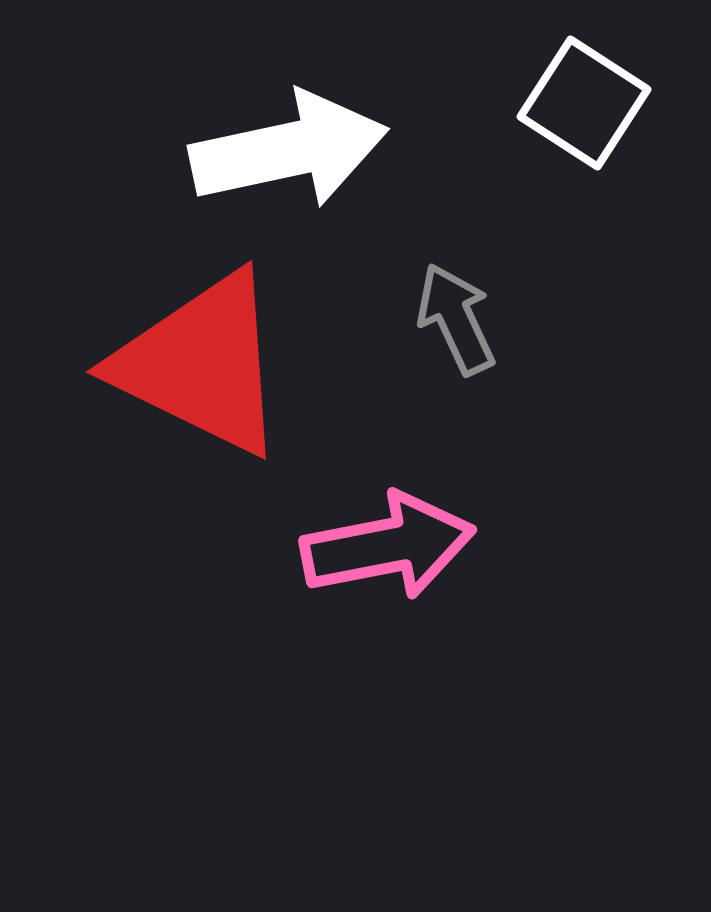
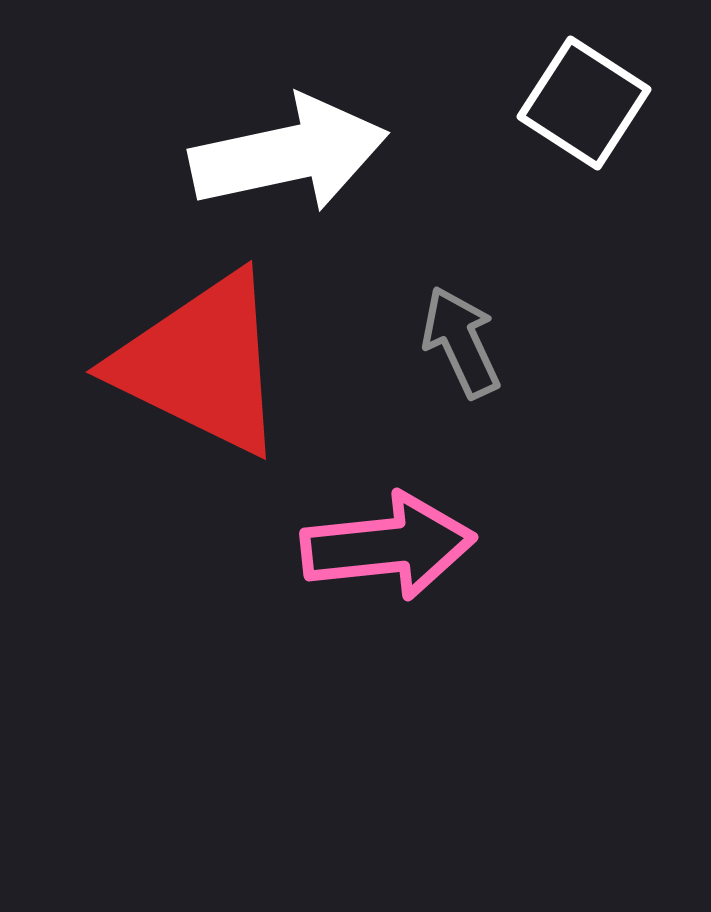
white arrow: moved 4 px down
gray arrow: moved 5 px right, 23 px down
pink arrow: rotated 5 degrees clockwise
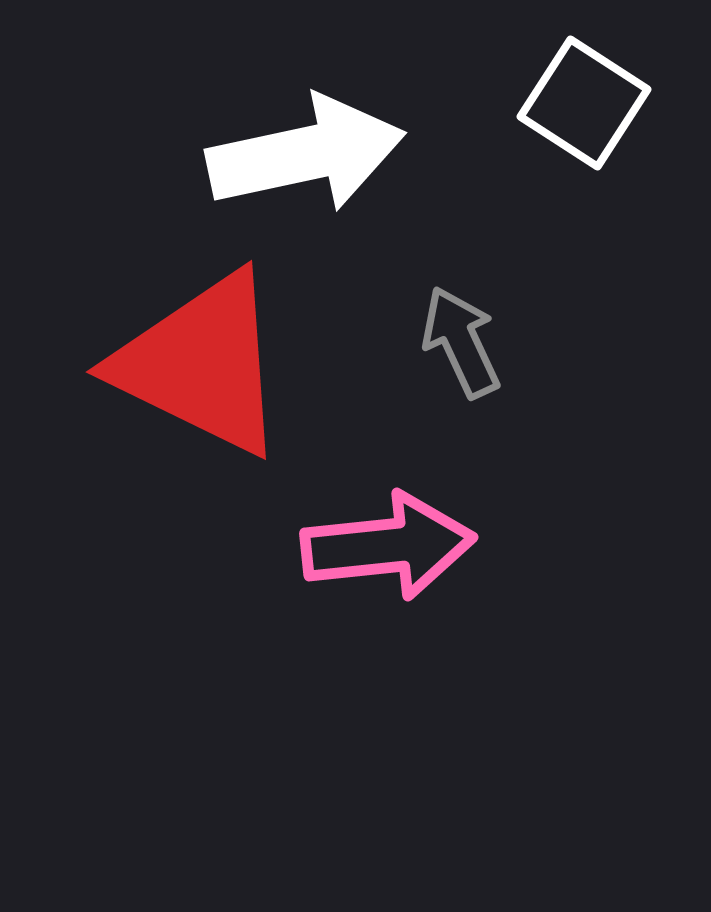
white arrow: moved 17 px right
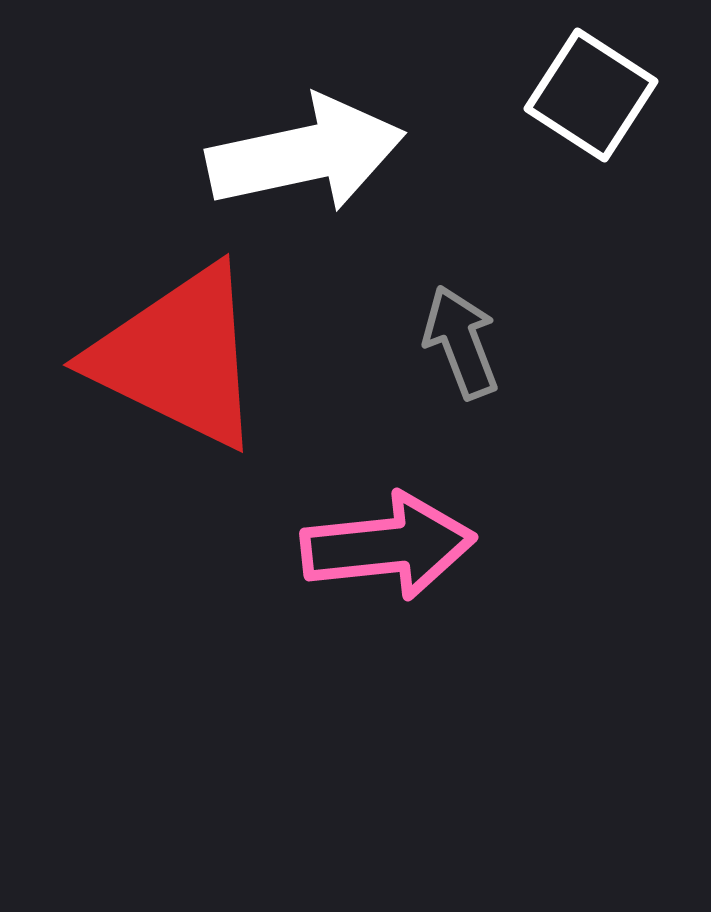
white square: moved 7 px right, 8 px up
gray arrow: rotated 4 degrees clockwise
red triangle: moved 23 px left, 7 px up
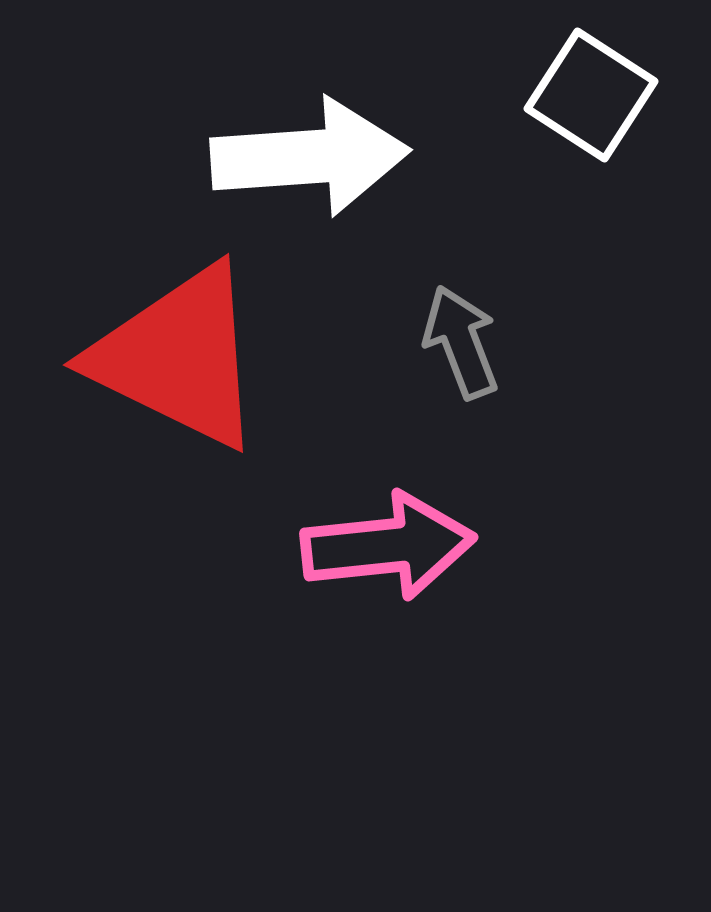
white arrow: moved 4 px right, 3 px down; rotated 8 degrees clockwise
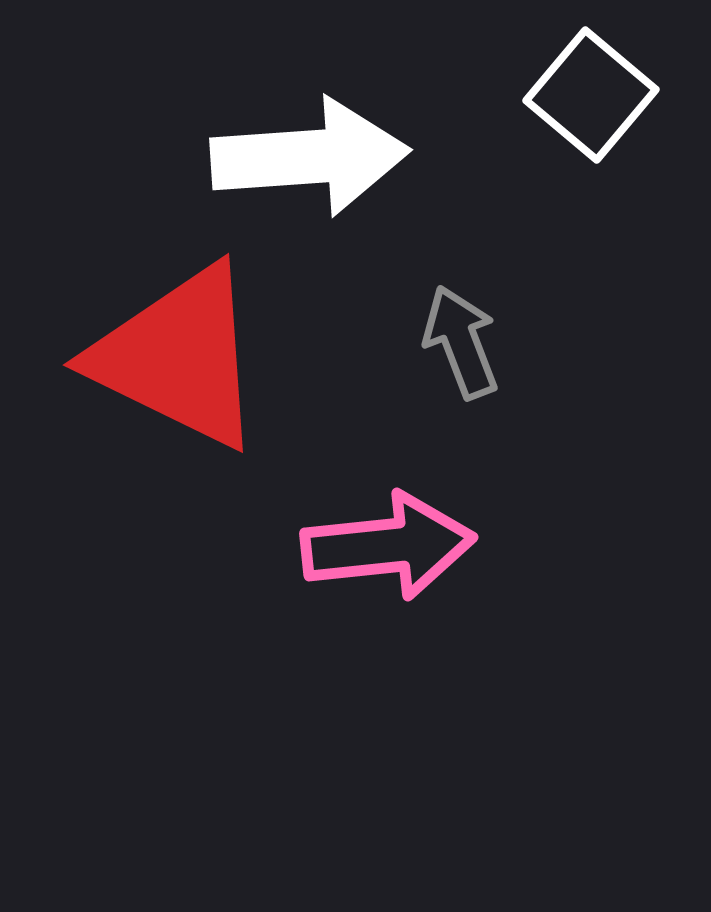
white square: rotated 7 degrees clockwise
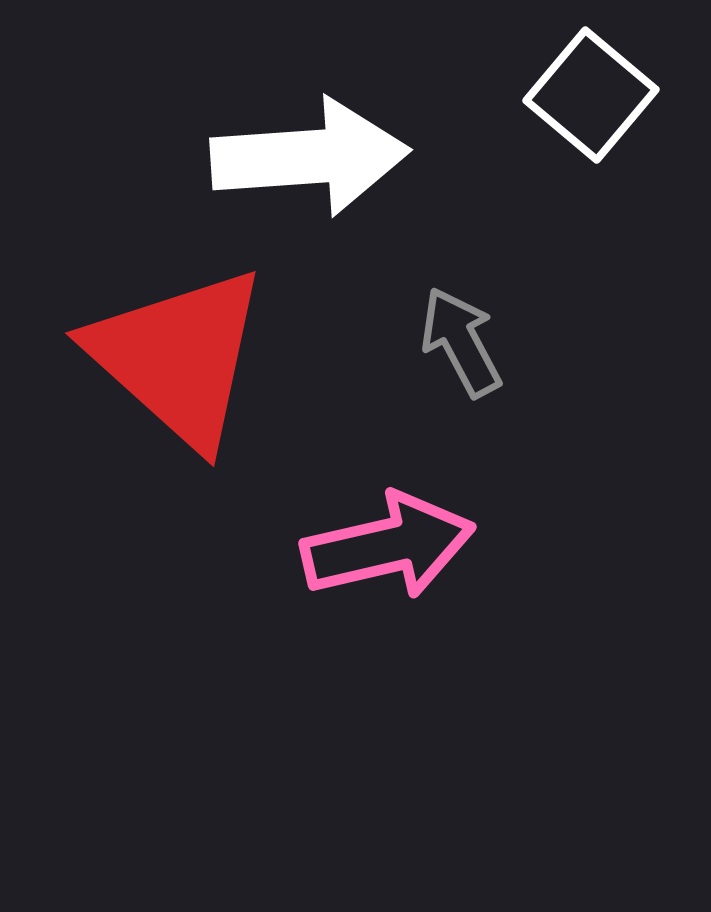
gray arrow: rotated 7 degrees counterclockwise
red triangle: rotated 16 degrees clockwise
pink arrow: rotated 7 degrees counterclockwise
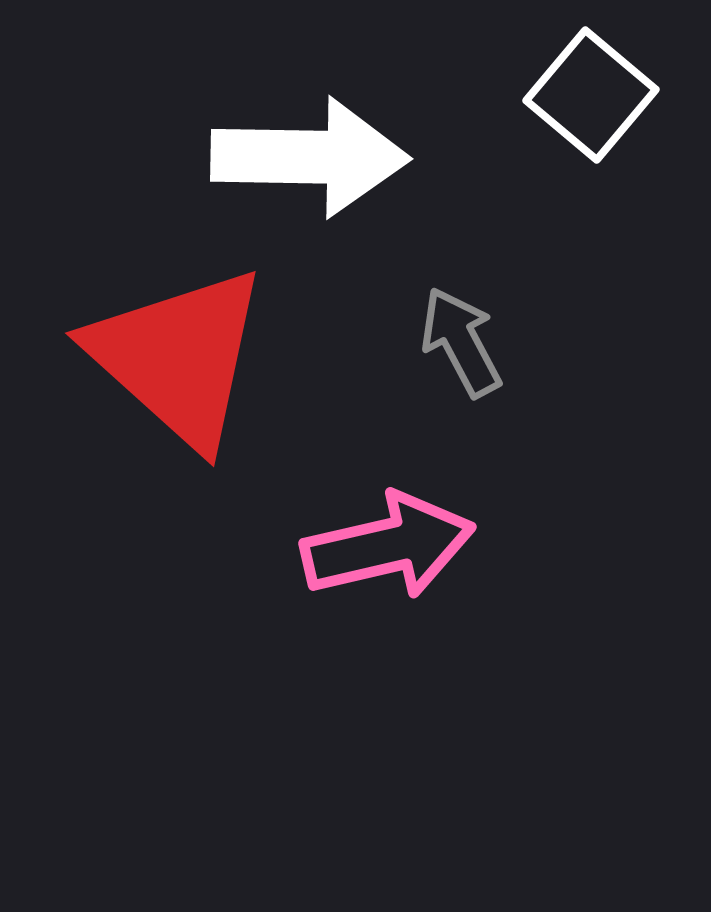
white arrow: rotated 5 degrees clockwise
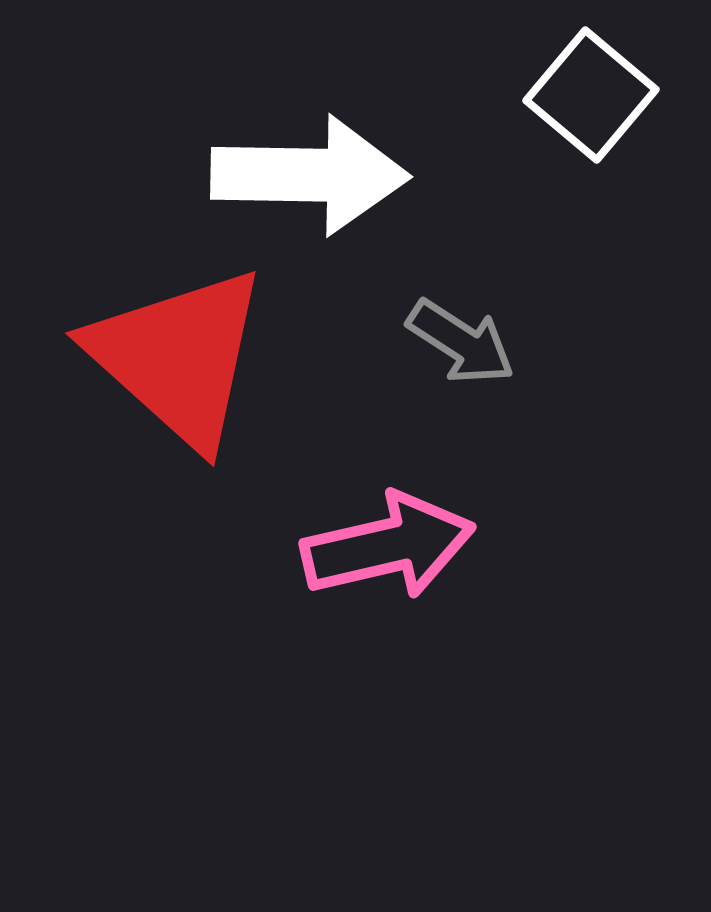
white arrow: moved 18 px down
gray arrow: rotated 151 degrees clockwise
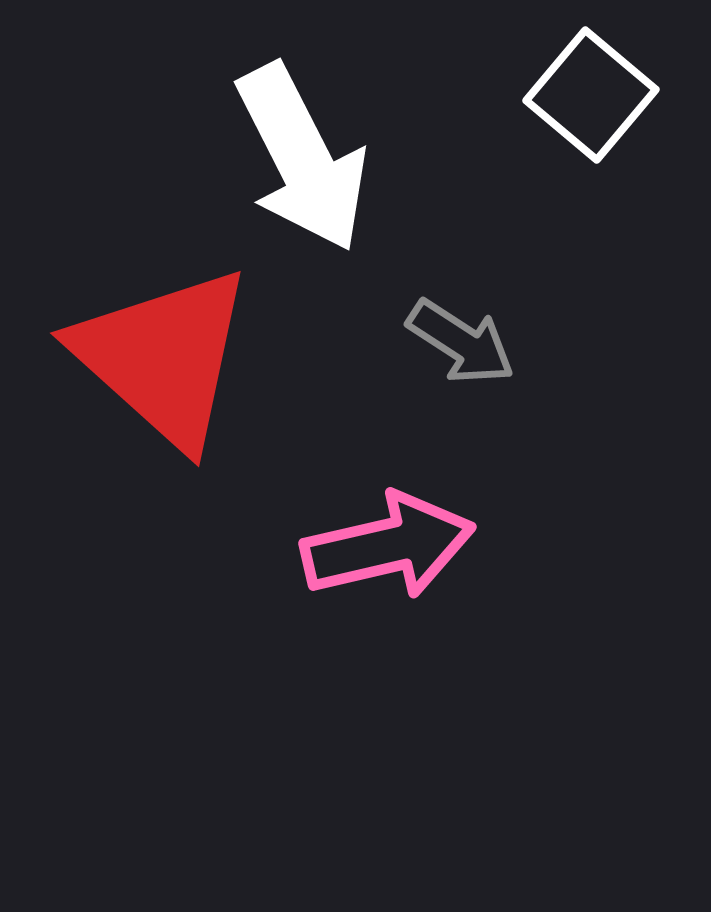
white arrow: moved 8 px left, 17 px up; rotated 62 degrees clockwise
red triangle: moved 15 px left
